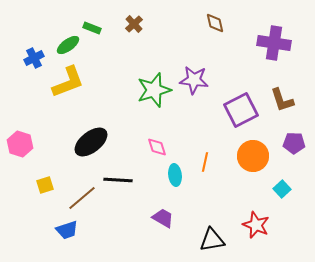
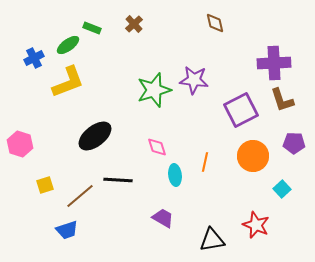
purple cross: moved 20 px down; rotated 12 degrees counterclockwise
black ellipse: moved 4 px right, 6 px up
brown line: moved 2 px left, 2 px up
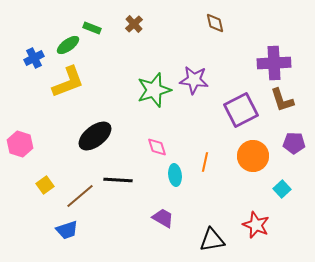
yellow square: rotated 18 degrees counterclockwise
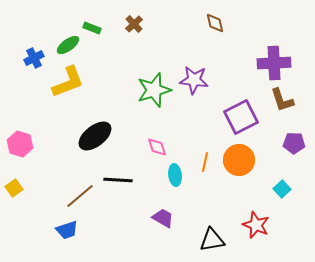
purple square: moved 7 px down
orange circle: moved 14 px left, 4 px down
yellow square: moved 31 px left, 3 px down
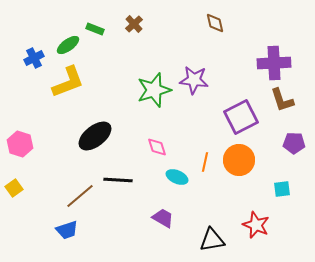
green rectangle: moved 3 px right, 1 px down
cyan ellipse: moved 2 px right, 2 px down; rotated 60 degrees counterclockwise
cyan square: rotated 36 degrees clockwise
